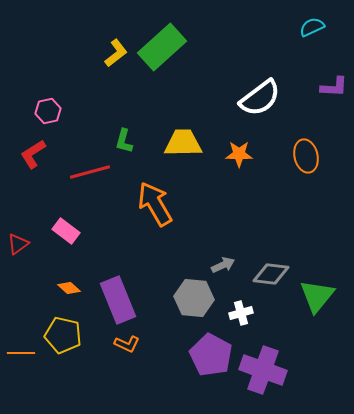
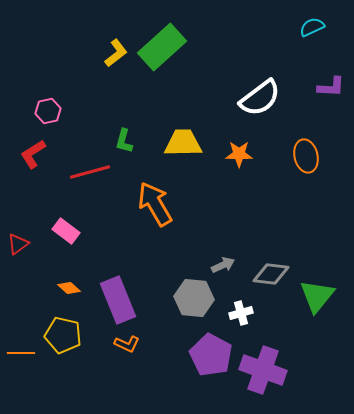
purple L-shape: moved 3 px left
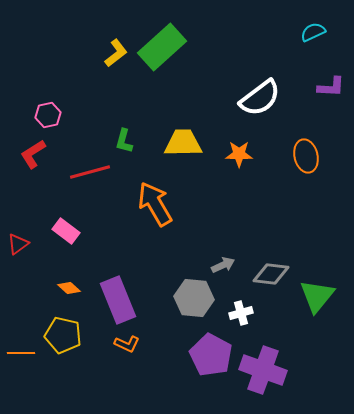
cyan semicircle: moved 1 px right, 5 px down
pink hexagon: moved 4 px down
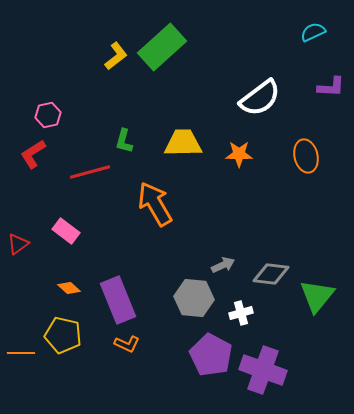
yellow L-shape: moved 3 px down
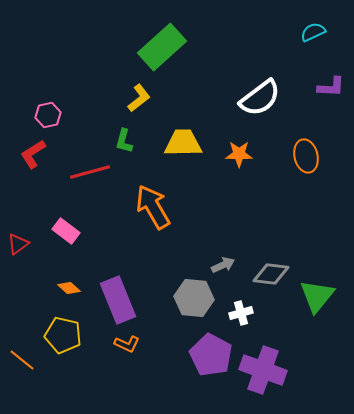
yellow L-shape: moved 23 px right, 42 px down
orange arrow: moved 2 px left, 3 px down
orange line: moved 1 px right, 7 px down; rotated 40 degrees clockwise
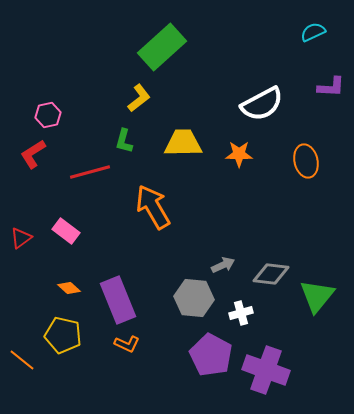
white semicircle: moved 2 px right, 6 px down; rotated 9 degrees clockwise
orange ellipse: moved 5 px down
red triangle: moved 3 px right, 6 px up
purple cross: moved 3 px right
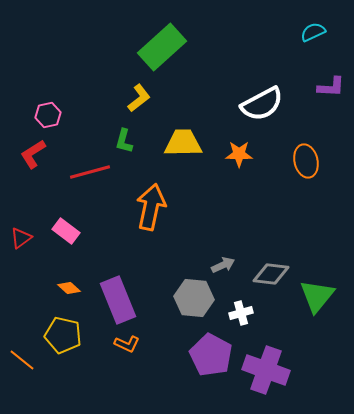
orange arrow: moved 2 px left; rotated 42 degrees clockwise
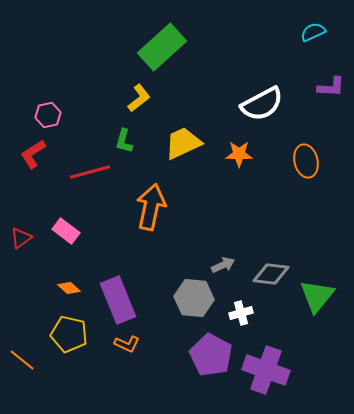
yellow trapezoid: rotated 24 degrees counterclockwise
yellow pentagon: moved 6 px right, 1 px up
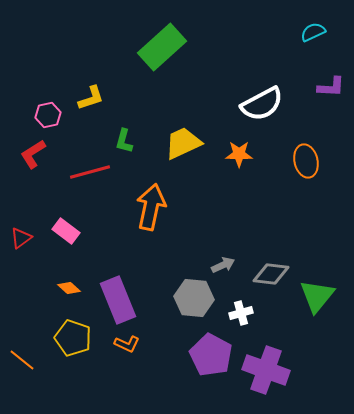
yellow L-shape: moved 48 px left; rotated 20 degrees clockwise
yellow pentagon: moved 4 px right, 4 px down; rotated 6 degrees clockwise
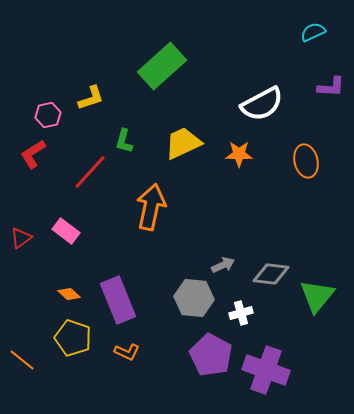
green rectangle: moved 19 px down
red line: rotated 33 degrees counterclockwise
orange diamond: moved 6 px down
orange L-shape: moved 8 px down
